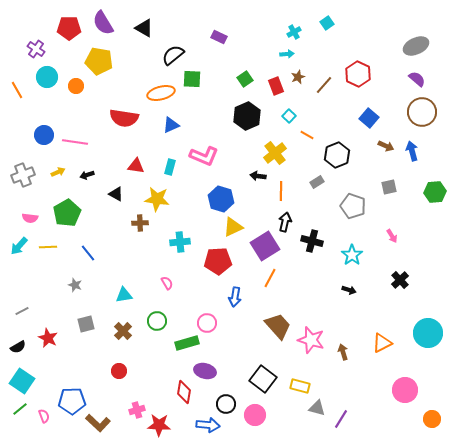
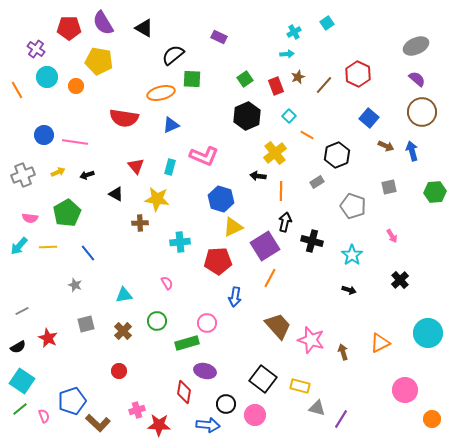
red triangle at (136, 166): rotated 42 degrees clockwise
orange triangle at (382, 343): moved 2 px left
blue pentagon at (72, 401): rotated 16 degrees counterclockwise
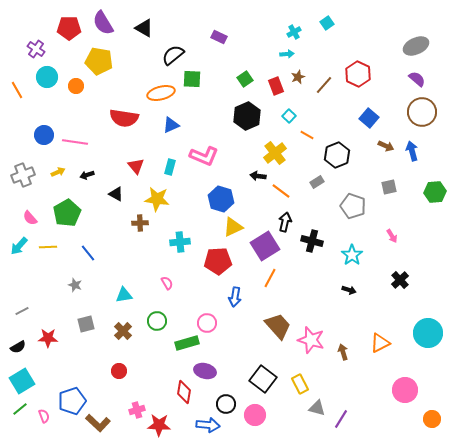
orange line at (281, 191): rotated 54 degrees counterclockwise
pink semicircle at (30, 218): rotated 42 degrees clockwise
red star at (48, 338): rotated 24 degrees counterclockwise
cyan square at (22, 381): rotated 25 degrees clockwise
yellow rectangle at (300, 386): moved 2 px up; rotated 48 degrees clockwise
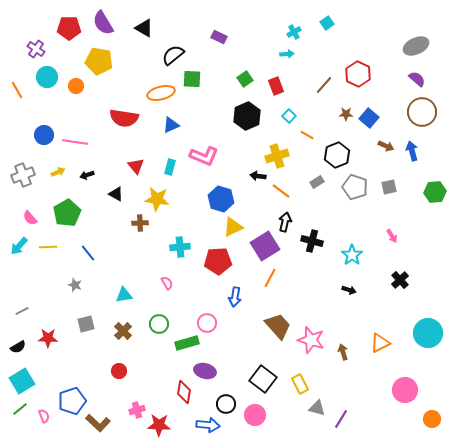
brown star at (298, 77): moved 48 px right, 37 px down; rotated 24 degrees clockwise
yellow cross at (275, 153): moved 2 px right, 3 px down; rotated 20 degrees clockwise
gray pentagon at (353, 206): moved 2 px right, 19 px up
cyan cross at (180, 242): moved 5 px down
green circle at (157, 321): moved 2 px right, 3 px down
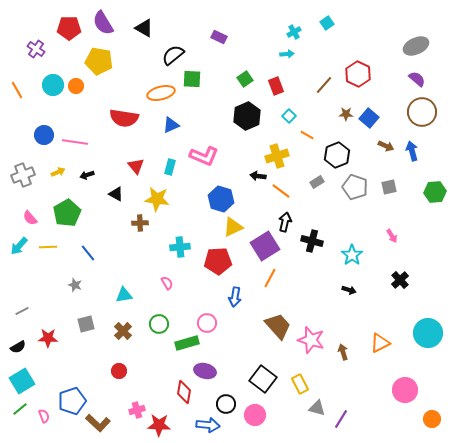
cyan circle at (47, 77): moved 6 px right, 8 px down
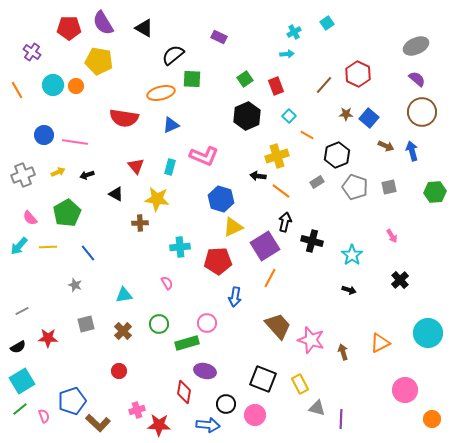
purple cross at (36, 49): moved 4 px left, 3 px down
black square at (263, 379): rotated 16 degrees counterclockwise
purple line at (341, 419): rotated 30 degrees counterclockwise
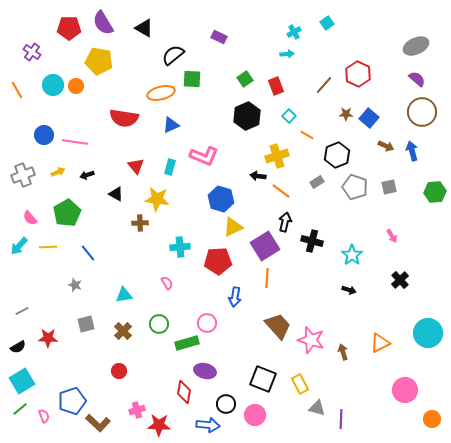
orange line at (270, 278): moved 3 px left; rotated 24 degrees counterclockwise
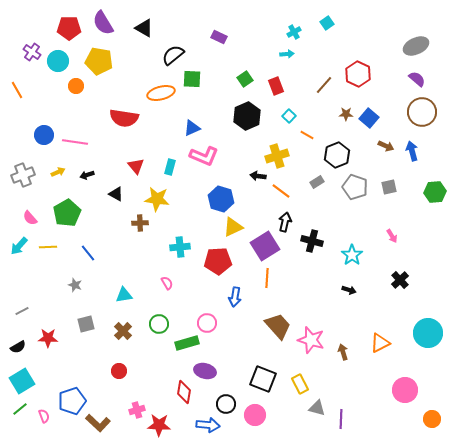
cyan circle at (53, 85): moved 5 px right, 24 px up
blue triangle at (171, 125): moved 21 px right, 3 px down
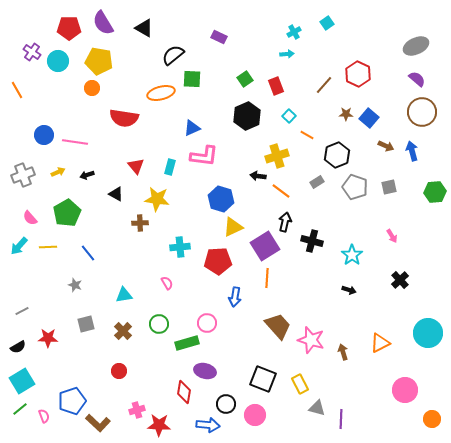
orange circle at (76, 86): moved 16 px right, 2 px down
pink L-shape at (204, 156): rotated 16 degrees counterclockwise
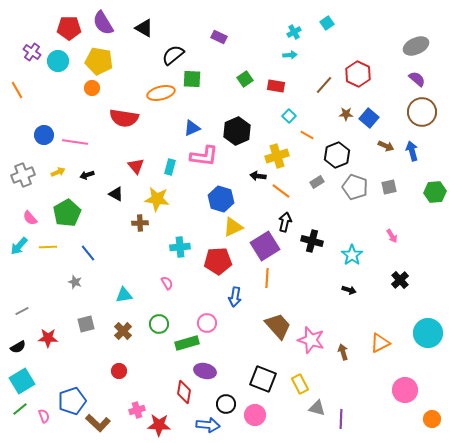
cyan arrow at (287, 54): moved 3 px right, 1 px down
red rectangle at (276, 86): rotated 60 degrees counterclockwise
black hexagon at (247, 116): moved 10 px left, 15 px down
gray star at (75, 285): moved 3 px up
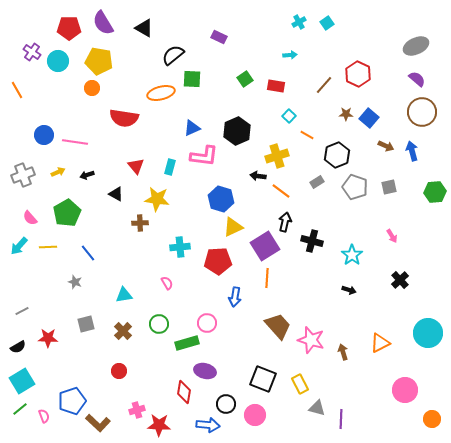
cyan cross at (294, 32): moved 5 px right, 10 px up
